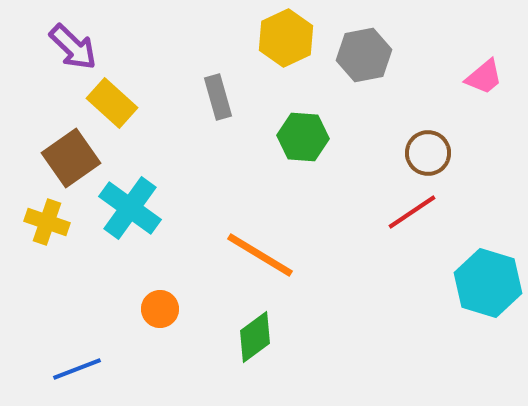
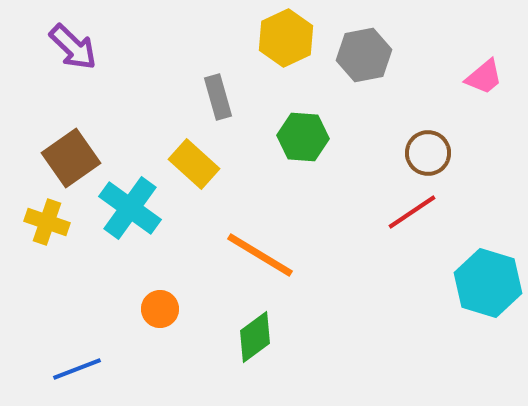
yellow rectangle: moved 82 px right, 61 px down
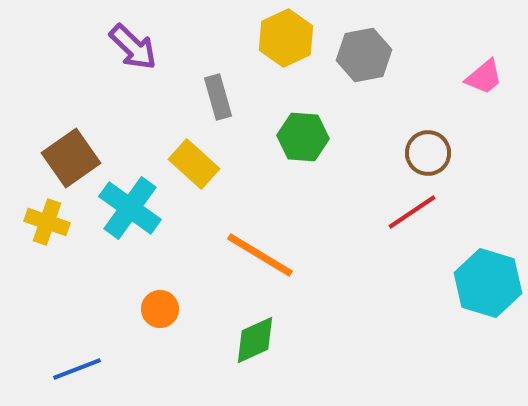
purple arrow: moved 60 px right
green diamond: moved 3 px down; rotated 12 degrees clockwise
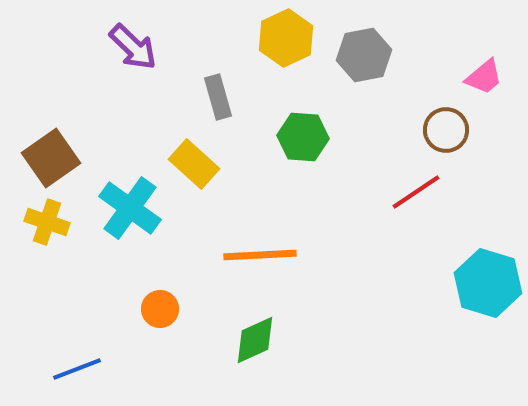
brown circle: moved 18 px right, 23 px up
brown square: moved 20 px left
red line: moved 4 px right, 20 px up
orange line: rotated 34 degrees counterclockwise
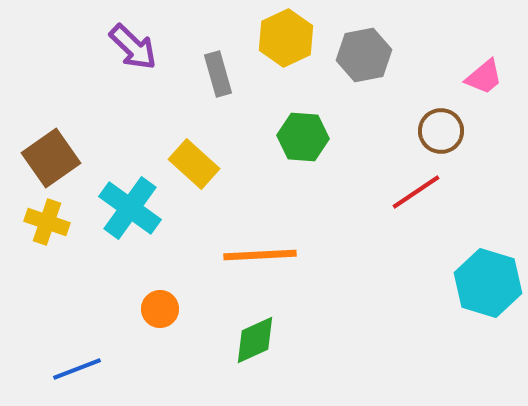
gray rectangle: moved 23 px up
brown circle: moved 5 px left, 1 px down
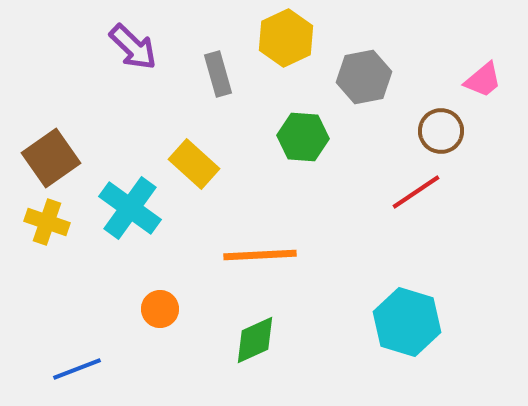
gray hexagon: moved 22 px down
pink trapezoid: moved 1 px left, 3 px down
cyan hexagon: moved 81 px left, 39 px down
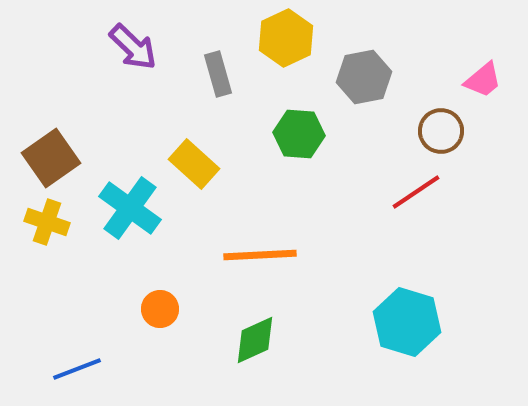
green hexagon: moved 4 px left, 3 px up
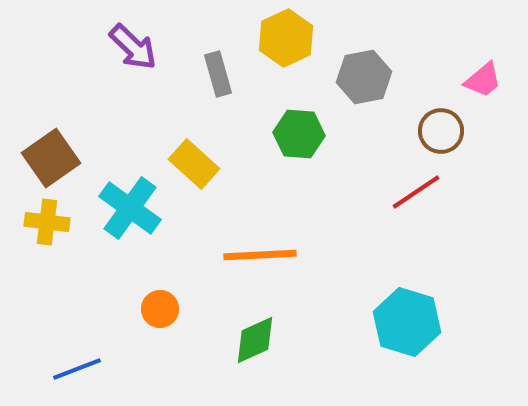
yellow cross: rotated 12 degrees counterclockwise
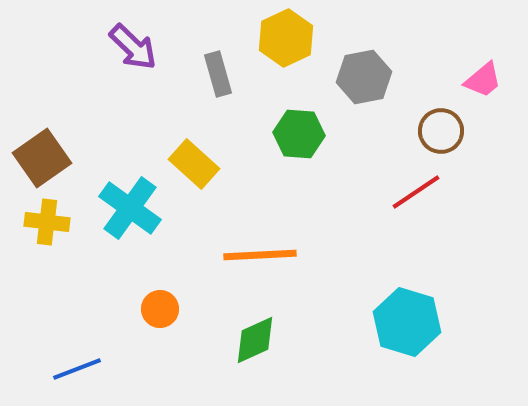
brown square: moved 9 px left
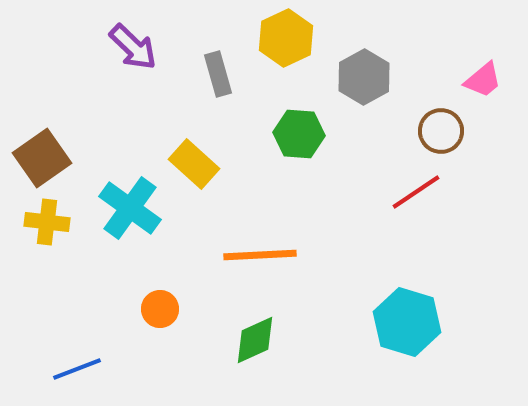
gray hexagon: rotated 18 degrees counterclockwise
